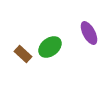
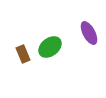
brown rectangle: rotated 24 degrees clockwise
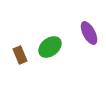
brown rectangle: moved 3 px left, 1 px down
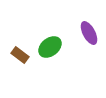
brown rectangle: rotated 30 degrees counterclockwise
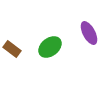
brown rectangle: moved 8 px left, 6 px up
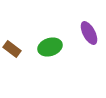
green ellipse: rotated 20 degrees clockwise
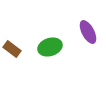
purple ellipse: moved 1 px left, 1 px up
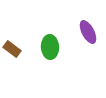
green ellipse: rotated 75 degrees counterclockwise
